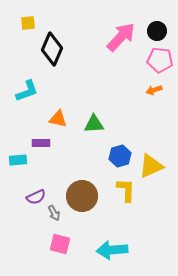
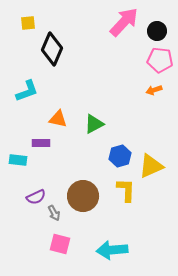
pink arrow: moved 3 px right, 15 px up
green triangle: rotated 25 degrees counterclockwise
cyan rectangle: rotated 12 degrees clockwise
brown circle: moved 1 px right
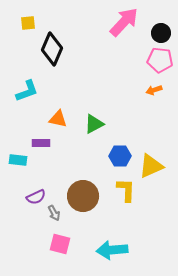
black circle: moved 4 px right, 2 px down
blue hexagon: rotated 15 degrees clockwise
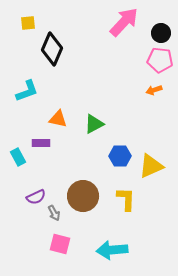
cyan rectangle: moved 3 px up; rotated 54 degrees clockwise
yellow L-shape: moved 9 px down
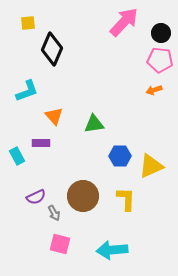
orange triangle: moved 4 px left, 3 px up; rotated 36 degrees clockwise
green triangle: rotated 20 degrees clockwise
cyan rectangle: moved 1 px left, 1 px up
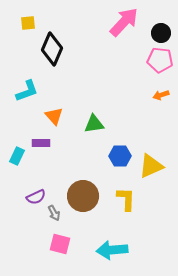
orange arrow: moved 7 px right, 5 px down
cyan rectangle: rotated 54 degrees clockwise
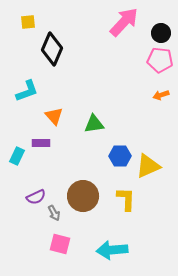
yellow square: moved 1 px up
yellow triangle: moved 3 px left
